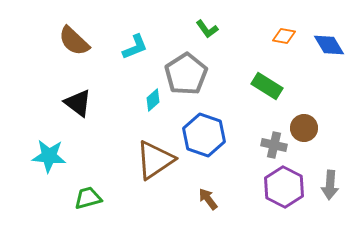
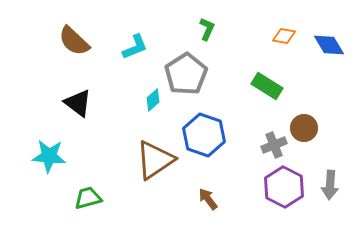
green L-shape: rotated 120 degrees counterclockwise
gray cross: rotated 35 degrees counterclockwise
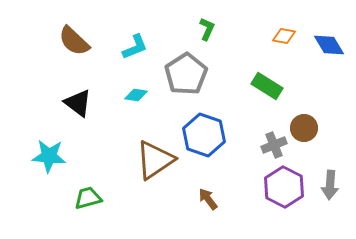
cyan diamond: moved 17 px left, 5 px up; rotated 50 degrees clockwise
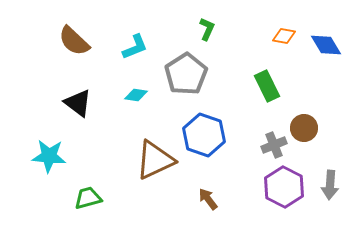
blue diamond: moved 3 px left
green rectangle: rotated 32 degrees clockwise
brown triangle: rotated 9 degrees clockwise
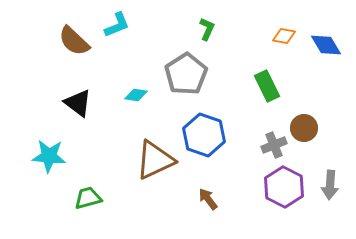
cyan L-shape: moved 18 px left, 22 px up
